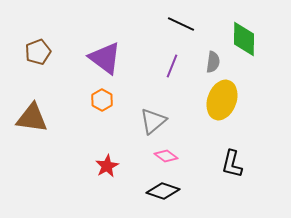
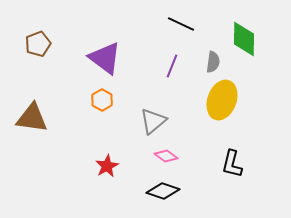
brown pentagon: moved 8 px up
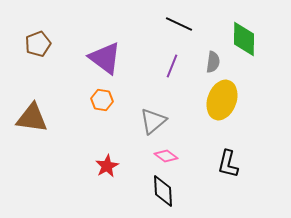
black line: moved 2 px left
orange hexagon: rotated 20 degrees counterclockwise
black L-shape: moved 4 px left
black diamond: rotated 68 degrees clockwise
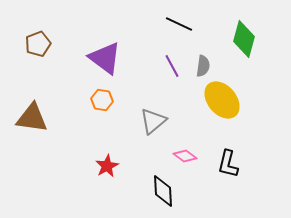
green diamond: rotated 15 degrees clockwise
gray semicircle: moved 10 px left, 4 px down
purple line: rotated 50 degrees counterclockwise
yellow ellipse: rotated 60 degrees counterclockwise
pink diamond: moved 19 px right
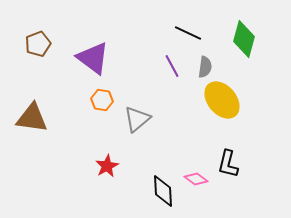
black line: moved 9 px right, 9 px down
purple triangle: moved 12 px left
gray semicircle: moved 2 px right, 1 px down
gray triangle: moved 16 px left, 2 px up
pink diamond: moved 11 px right, 23 px down
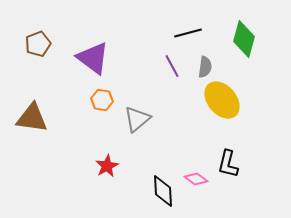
black line: rotated 40 degrees counterclockwise
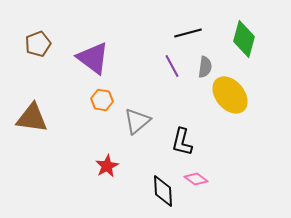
yellow ellipse: moved 8 px right, 5 px up
gray triangle: moved 2 px down
black L-shape: moved 46 px left, 22 px up
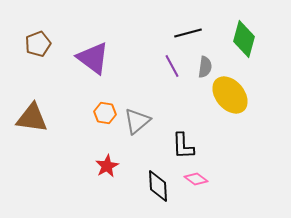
orange hexagon: moved 3 px right, 13 px down
black L-shape: moved 1 px right, 4 px down; rotated 16 degrees counterclockwise
black diamond: moved 5 px left, 5 px up
